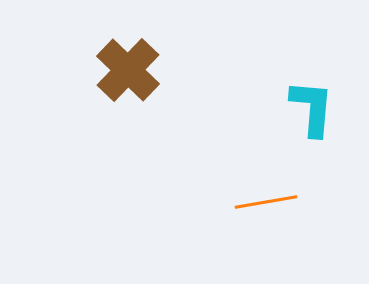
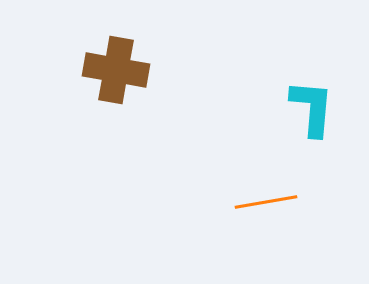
brown cross: moved 12 px left; rotated 34 degrees counterclockwise
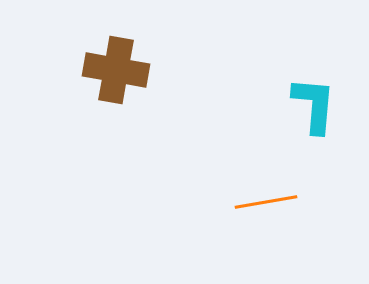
cyan L-shape: moved 2 px right, 3 px up
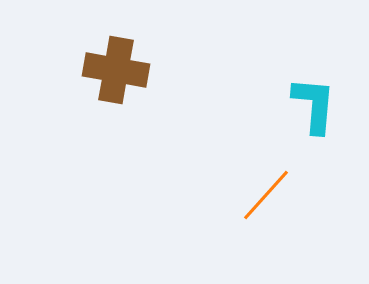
orange line: moved 7 px up; rotated 38 degrees counterclockwise
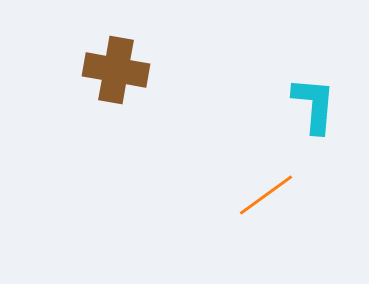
orange line: rotated 12 degrees clockwise
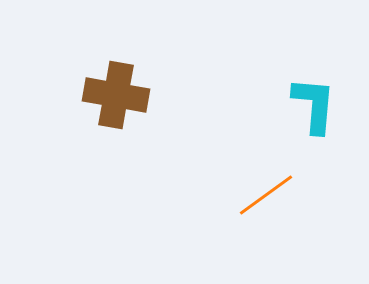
brown cross: moved 25 px down
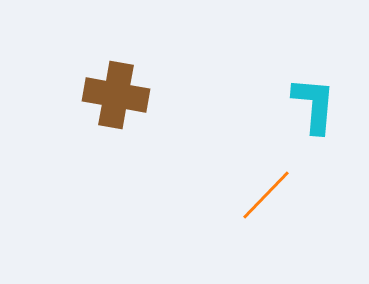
orange line: rotated 10 degrees counterclockwise
